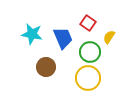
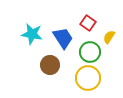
blue trapezoid: rotated 10 degrees counterclockwise
brown circle: moved 4 px right, 2 px up
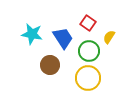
green circle: moved 1 px left, 1 px up
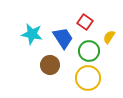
red square: moved 3 px left, 1 px up
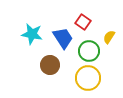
red square: moved 2 px left
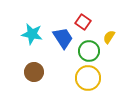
brown circle: moved 16 px left, 7 px down
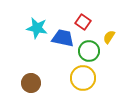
cyan star: moved 5 px right, 6 px up
blue trapezoid: rotated 45 degrees counterclockwise
brown circle: moved 3 px left, 11 px down
yellow circle: moved 5 px left
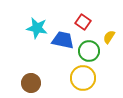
blue trapezoid: moved 2 px down
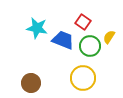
blue trapezoid: rotated 10 degrees clockwise
green circle: moved 1 px right, 5 px up
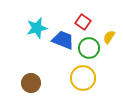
cyan star: rotated 25 degrees counterclockwise
green circle: moved 1 px left, 2 px down
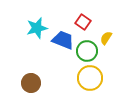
yellow semicircle: moved 3 px left, 1 px down
green circle: moved 2 px left, 3 px down
yellow circle: moved 7 px right
